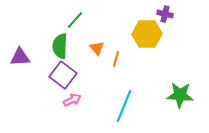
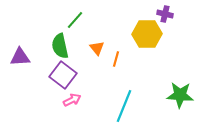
green semicircle: rotated 15 degrees counterclockwise
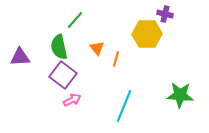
green semicircle: moved 1 px left, 1 px down
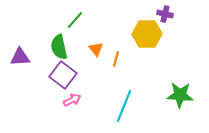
orange triangle: moved 1 px left, 1 px down
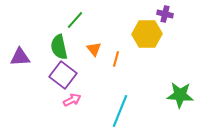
orange triangle: moved 2 px left
cyan line: moved 4 px left, 5 px down
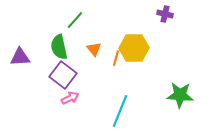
yellow hexagon: moved 13 px left, 14 px down
orange line: moved 1 px up
pink arrow: moved 2 px left, 2 px up
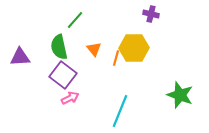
purple cross: moved 14 px left
green star: rotated 16 degrees clockwise
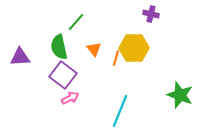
green line: moved 1 px right, 2 px down
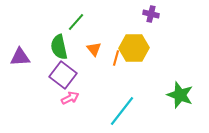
cyan line: moved 2 px right; rotated 16 degrees clockwise
